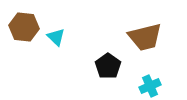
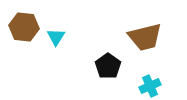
cyan triangle: rotated 18 degrees clockwise
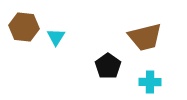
cyan cross: moved 4 px up; rotated 25 degrees clockwise
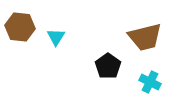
brown hexagon: moved 4 px left
cyan cross: rotated 25 degrees clockwise
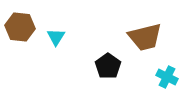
cyan cross: moved 17 px right, 5 px up
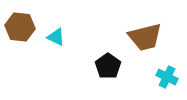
cyan triangle: rotated 36 degrees counterclockwise
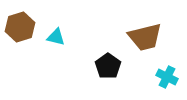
brown hexagon: rotated 24 degrees counterclockwise
cyan triangle: rotated 12 degrees counterclockwise
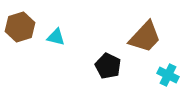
brown trapezoid: rotated 33 degrees counterclockwise
black pentagon: rotated 10 degrees counterclockwise
cyan cross: moved 1 px right, 2 px up
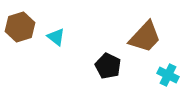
cyan triangle: rotated 24 degrees clockwise
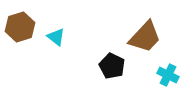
black pentagon: moved 4 px right
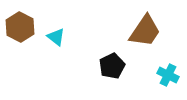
brown hexagon: rotated 16 degrees counterclockwise
brown trapezoid: moved 6 px up; rotated 9 degrees counterclockwise
black pentagon: rotated 20 degrees clockwise
